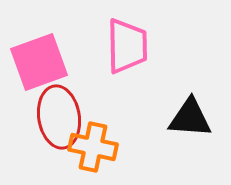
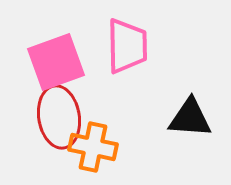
pink square: moved 17 px right
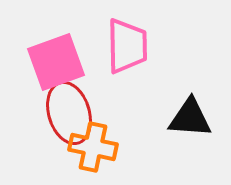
red ellipse: moved 10 px right, 4 px up; rotated 8 degrees counterclockwise
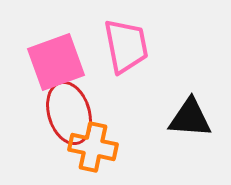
pink trapezoid: moved 1 px left; rotated 10 degrees counterclockwise
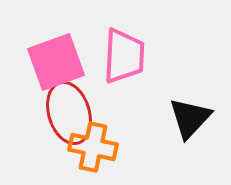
pink trapezoid: moved 2 px left, 10 px down; rotated 14 degrees clockwise
black triangle: rotated 51 degrees counterclockwise
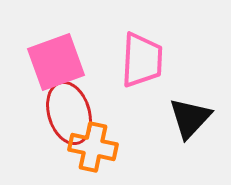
pink trapezoid: moved 18 px right, 4 px down
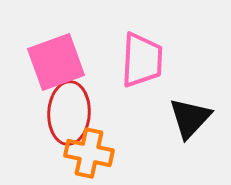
red ellipse: rotated 20 degrees clockwise
orange cross: moved 4 px left, 6 px down
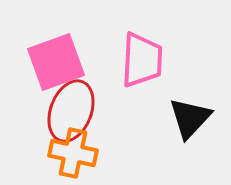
red ellipse: moved 2 px right, 2 px up; rotated 18 degrees clockwise
orange cross: moved 16 px left
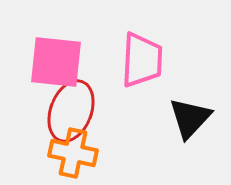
pink square: rotated 26 degrees clockwise
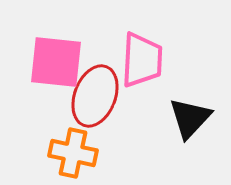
red ellipse: moved 24 px right, 15 px up
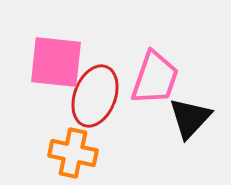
pink trapezoid: moved 13 px right, 18 px down; rotated 16 degrees clockwise
